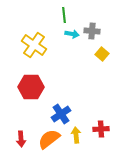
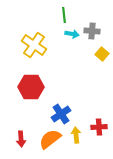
red cross: moved 2 px left, 2 px up
orange semicircle: moved 1 px right
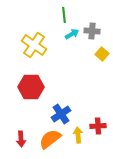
cyan arrow: rotated 40 degrees counterclockwise
red cross: moved 1 px left, 1 px up
yellow arrow: moved 2 px right
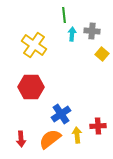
cyan arrow: rotated 56 degrees counterclockwise
yellow arrow: moved 1 px left
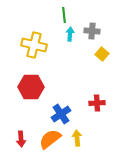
cyan arrow: moved 2 px left
yellow cross: rotated 20 degrees counterclockwise
red cross: moved 1 px left, 23 px up
yellow arrow: moved 3 px down
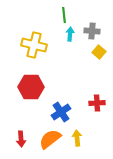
yellow square: moved 3 px left, 2 px up
blue cross: moved 2 px up
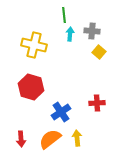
red hexagon: rotated 15 degrees clockwise
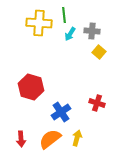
cyan arrow: rotated 152 degrees counterclockwise
yellow cross: moved 5 px right, 22 px up; rotated 10 degrees counterclockwise
red cross: rotated 21 degrees clockwise
yellow arrow: rotated 21 degrees clockwise
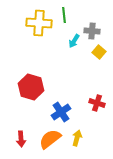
cyan arrow: moved 4 px right, 7 px down
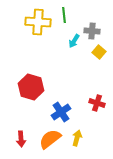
yellow cross: moved 1 px left, 1 px up
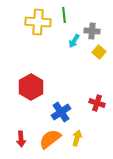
red hexagon: rotated 15 degrees clockwise
